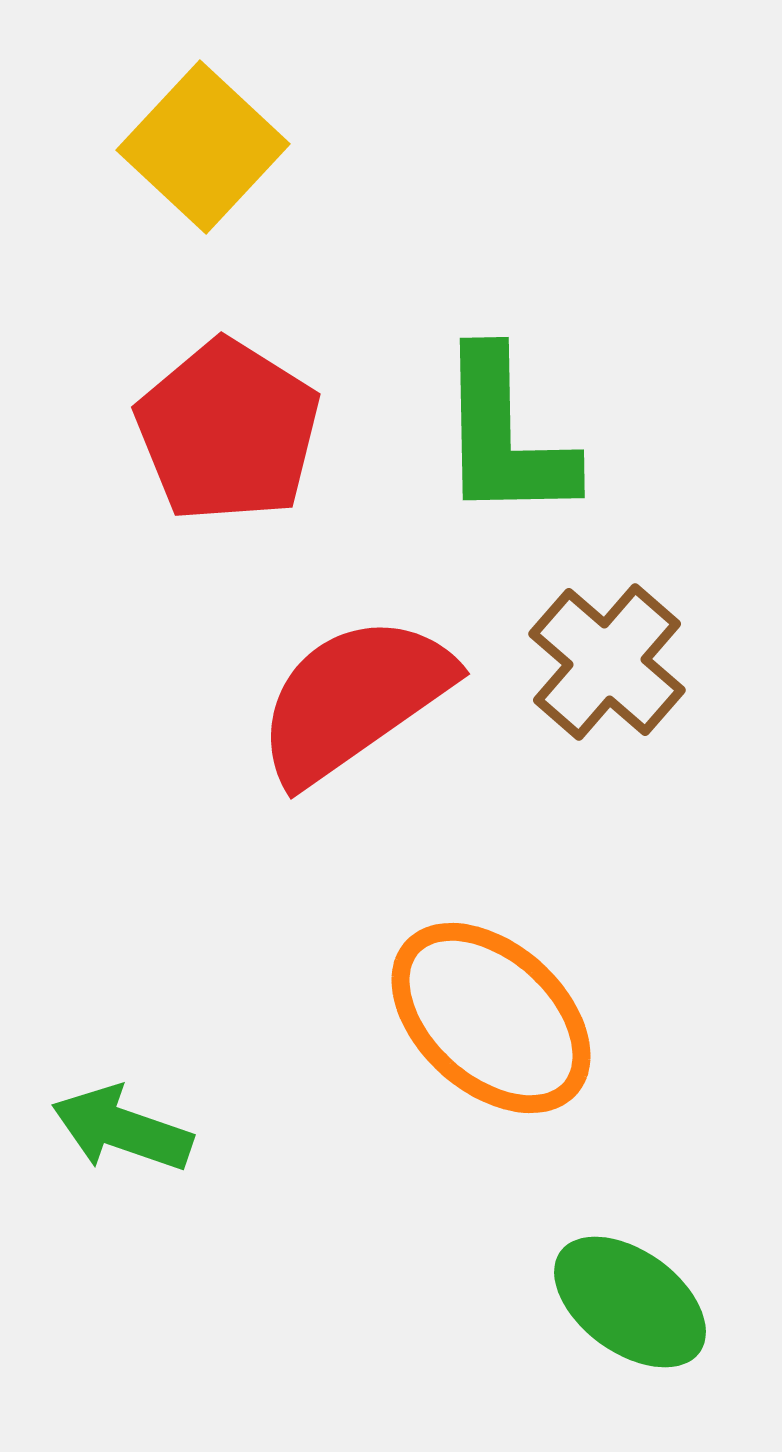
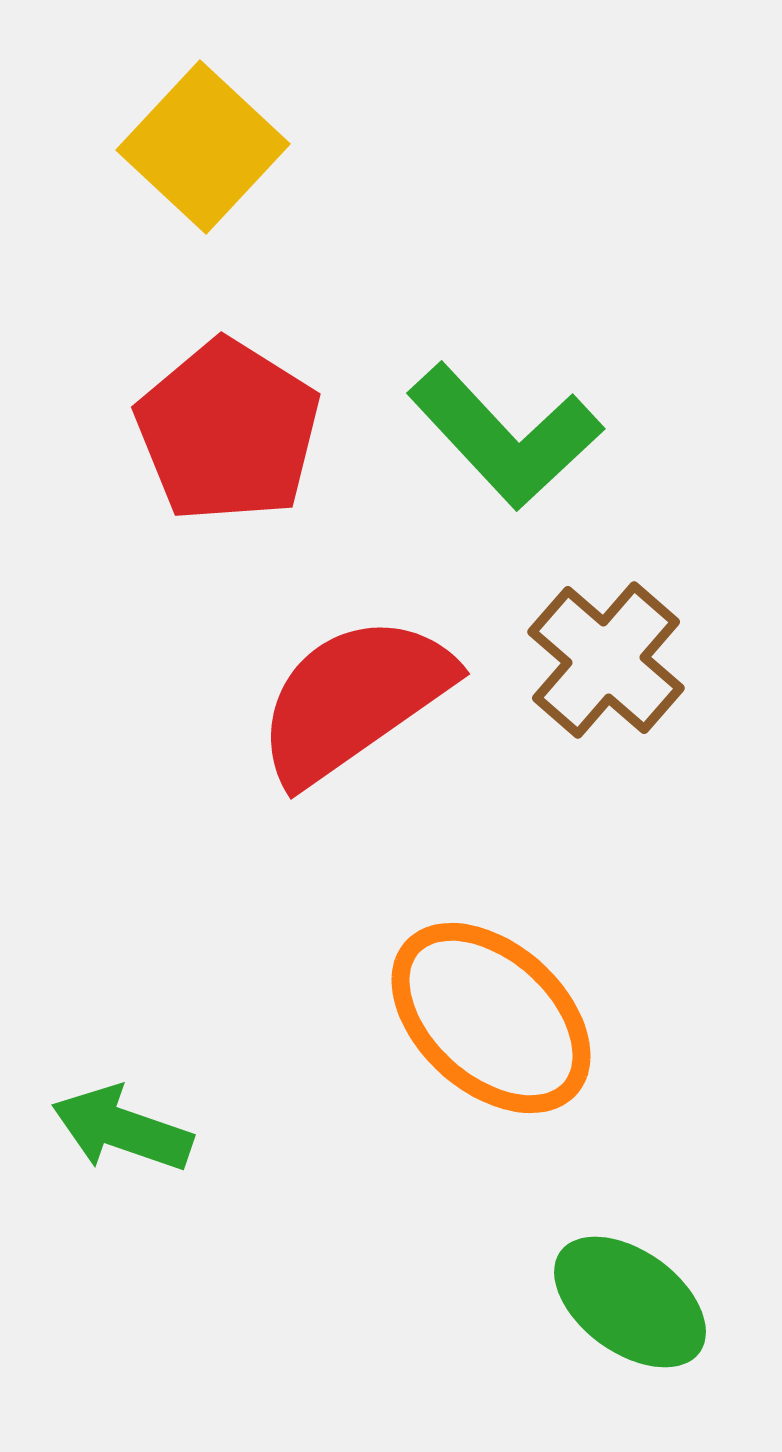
green L-shape: rotated 42 degrees counterclockwise
brown cross: moved 1 px left, 2 px up
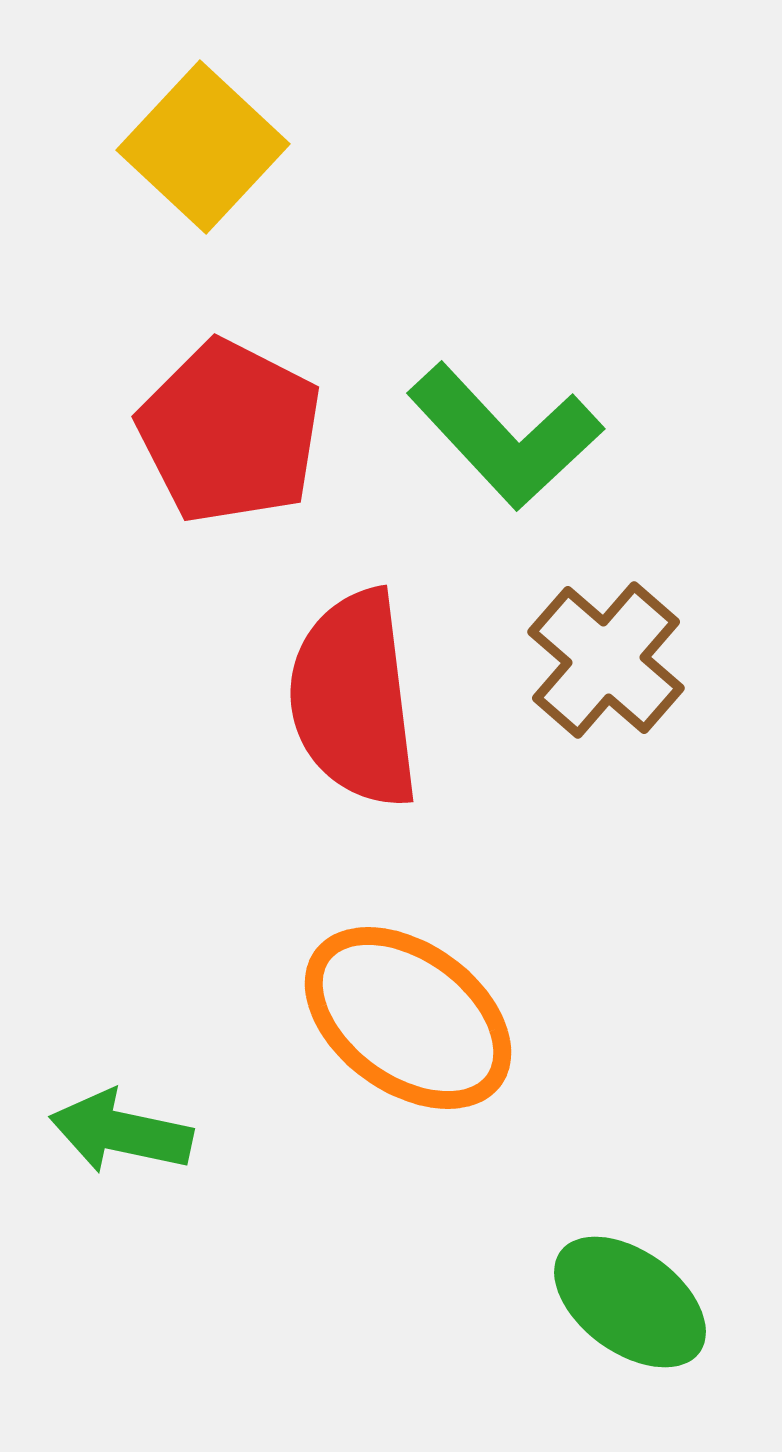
red pentagon: moved 2 px right, 1 px down; rotated 5 degrees counterclockwise
red semicircle: rotated 62 degrees counterclockwise
orange ellipse: moved 83 px left; rotated 6 degrees counterclockwise
green arrow: moved 1 px left, 3 px down; rotated 7 degrees counterclockwise
